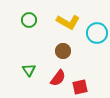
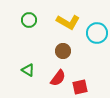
green triangle: moved 1 px left; rotated 24 degrees counterclockwise
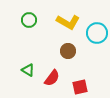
brown circle: moved 5 px right
red semicircle: moved 6 px left
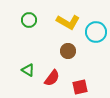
cyan circle: moved 1 px left, 1 px up
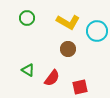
green circle: moved 2 px left, 2 px up
cyan circle: moved 1 px right, 1 px up
brown circle: moved 2 px up
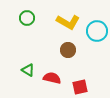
brown circle: moved 1 px down
red semicircle: rotated 114 degrees counterclockwise
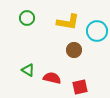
yellow L-shape: rotated 20 degrees counterclockwise
brown circle: moved 6 px right
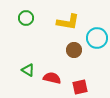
green circle: moved 1 px left
cyan circle: moved 7 px down
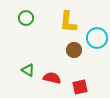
yellow L-shape: rotated 85 degrees clockwise
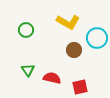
green circle: moved 12 px down
yellow L-shape: rotated 65 degrees counterclockwise
green triangle: rotated 24 degrees clockwise
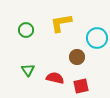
yellow L-shape: moved 7 px left, 1 px down; rotated 140 degrees clockwise
brown circle: moved 3 px right, 7 px down
red semicircle: moved 3 px right
red square: moved 1 px right, 1 px up
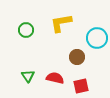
green triangle: moved 6 px down
